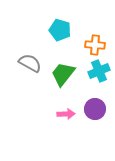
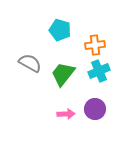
orange cross: rotated 12 degrees counterclockwise
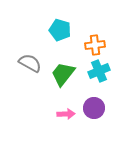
purple circle: moved 1 px left, 1 px up
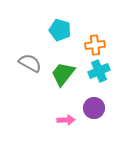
pink arrow: moved 6 px down
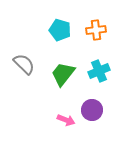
orange cross: moved 1 px right, 15 px up
gray semicircle: moved 6 px left, 1 px down; rotated 15 degrees clockwise
purple circle: moved 2 px left, 2 px down
pink arrow: rotated 24 degrees clockwise
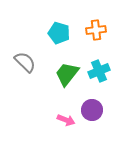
cyan pentagon: moved 1 px left, 3 px down
gray semicircle: moved 1 px right, 2 px up
green trapezoid: moved 4 px right
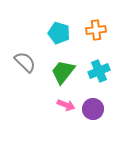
green trapezoid: moved 4 px left, 2 px up
purple circle: moved 1 px right, 1 px up
pink arrow: moved 15 px up
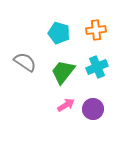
gray semicircle: rotated 10 degrees counterclockwise
cyan cross: moved 2 px left, 4 px up
pink arrow: rotated 54 degrees counterclockwise
